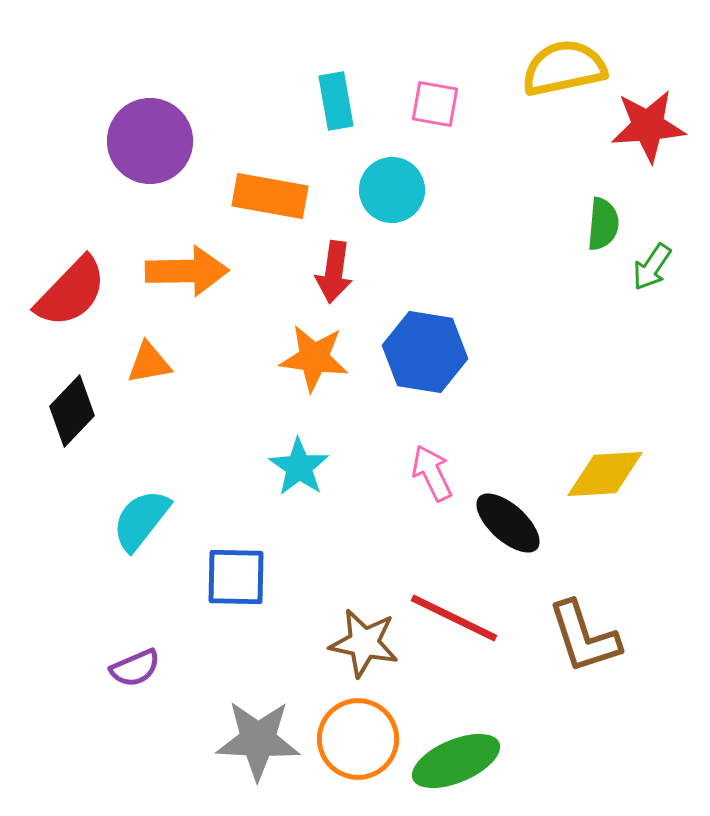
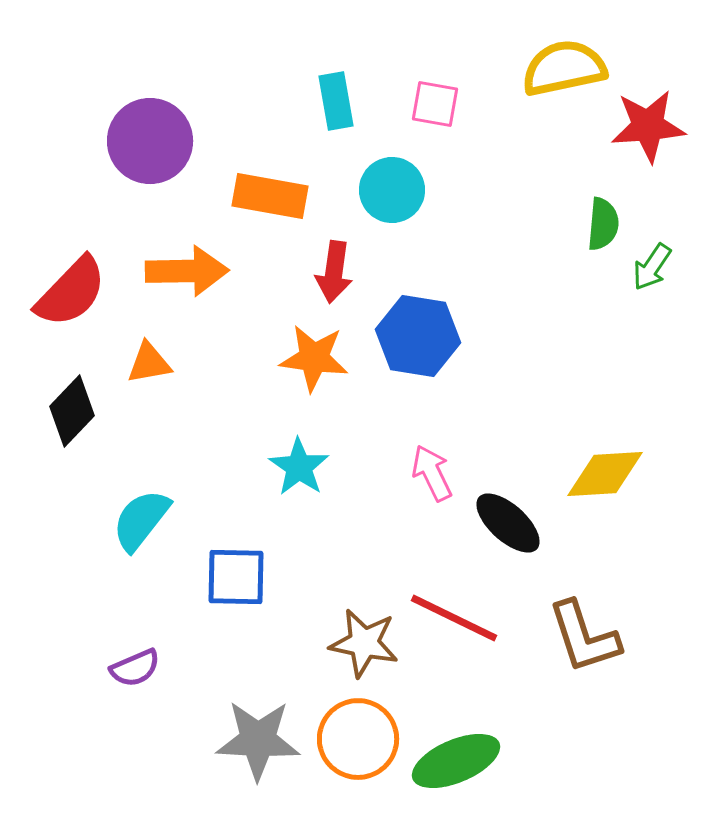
blue hexagon: moved 7 px left, 16 px up
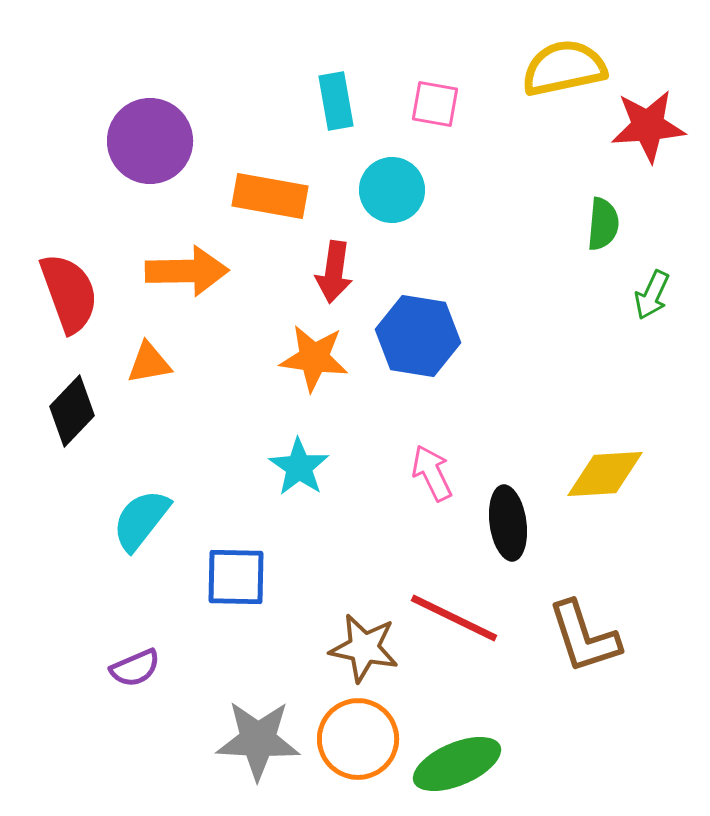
green arrow: moved 28 px down; rotated 9 degrees counterclockwise
red semicircle: moved 2 px left, 1 px down; rotated 64 degrees counterclockwise
black ellipse: rotated 40 degrees clockwise
brown star: moved 5 px down
green ellipse: moved 1 px right, 3 px down
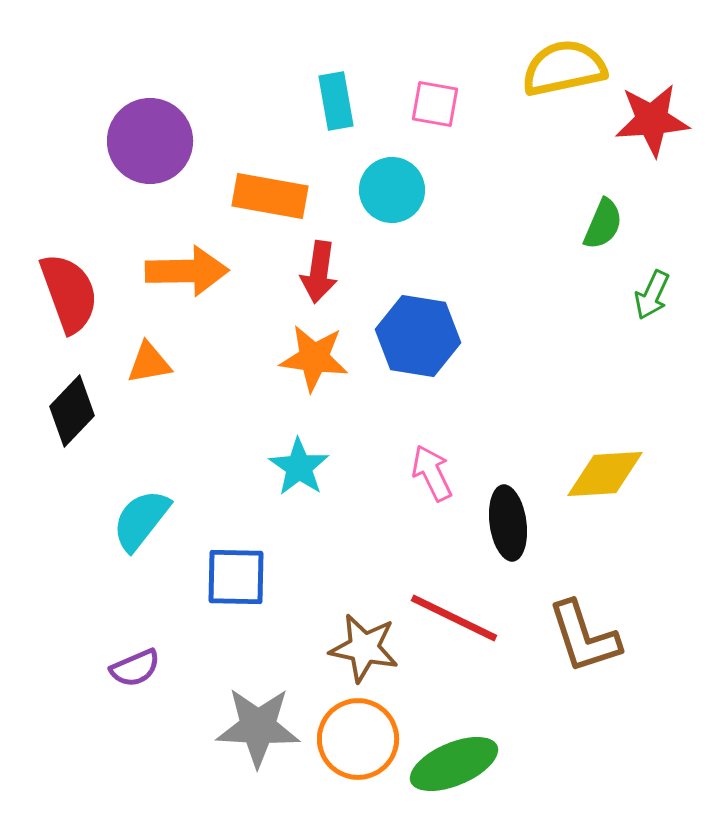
red star: moved 4 px right, 6 px up
green semicircle: rotated 18 degrees clockwise
red arrow: moved 15 px left
gray star: moved 13 px up
green ellipse: moved 3 px left
